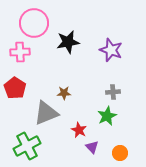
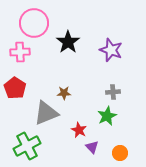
black star: rotated 25 degrees counterclockwise
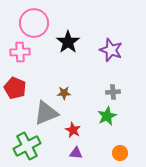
red pentagon: rotated 10 degrees counterclockwise
red star: moved 6 px left
purple triangle: moved 16 px left, 6 px down; rotated 40 degrees counterclockwise
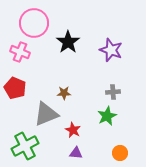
pink cross: rotated 24 degrees clockwise
gray triangle: moved 1 px down
green cross: moved 2 px left
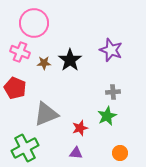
black star: moved 2 px right, 18 px down
brown star: moved 20 px left, 30 px up
red star: moved 7 px right, 2 px up; rotated 28 degrees clockwise
green cross: moved 2 px down
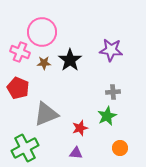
pink circle: moved 8 px right, 9 px down
purple star: rotated 15 degrees counterclockwise
red pentagon: moved 3 px right
orange circle: moved 5 px up
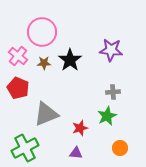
pink cross: moved 2 px left, 4 px down; rotated 18 degrees clockwise
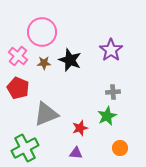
purple star: rotated 30 degrees clockwise
black star: rotated 15 degrees counterclockwise
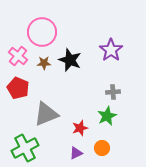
orange circle: moved 18 px left
purple triangle: rotated 32 degrees counterclockwise
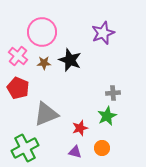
purple star: moved 8 px left, 17 px up; rotated 15 degrees clockwise
gray cross: moved 1 px down
purple triangle: moved 1 px left, 1 px up; rotated 40 degrees clockwise
